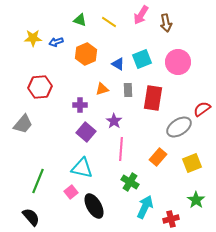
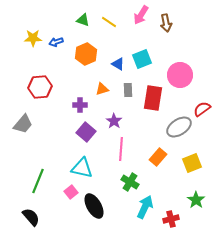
green triangle: moved 3 px right
pink circle: moved 2 px right, 13 px down
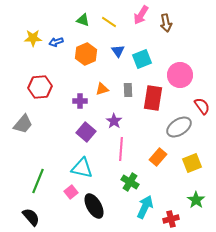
blue triangle: moved 13 px up; rotated 24 degrees clockwise
purple cross: moved 4 px up
red semicircle: moved 3 px up; rotated 90 degrees clockwise
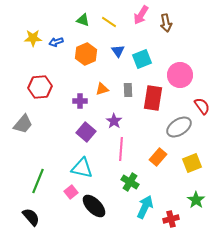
black ellipse: rotated 15 degrees counterclockwise
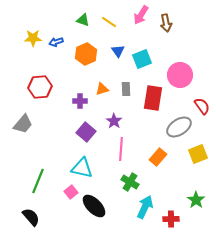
gray rectangle: moved 2 px left, 1 px up
yellow square: moved 6 px right, 9 px up
red cross: rotated 14 degrees clockwise
